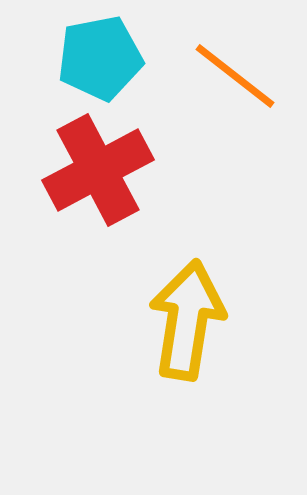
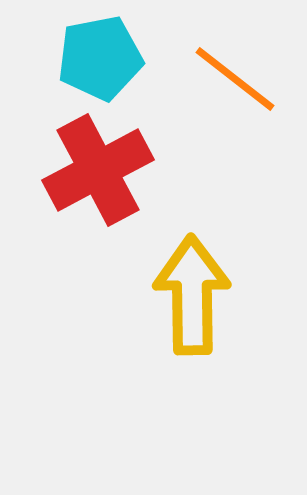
orange line: moved 3 px down
yellow arrow: moved 5 px right, 25 px up; rotated 10 degrees counterclockwise
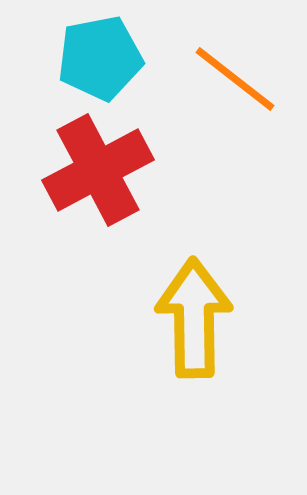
yellow arrow: moved 2 px right, 23 px down
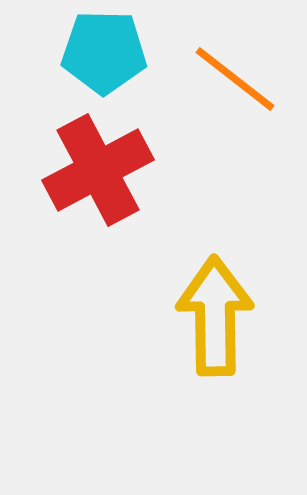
cyan pentagon: moved 4 px right, 6 px up; rotated 12 degrees clockwise
yellow arrow: moved 21 px right, 2 px up
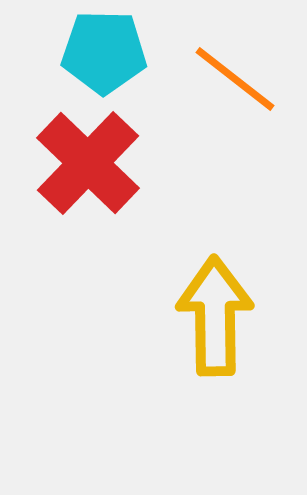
red cross: moved 10 px left, 7 px up; rotated 18 degrees counterclockwise
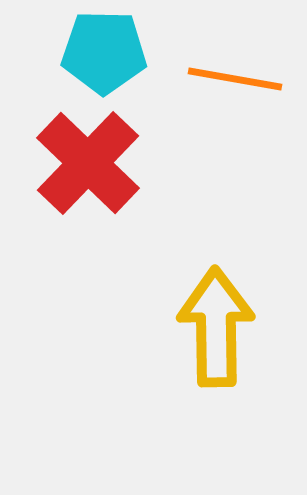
orange line: rotated 28 degrees counterclockwise
yellow arrow: moved 1 px right, 11 px down
